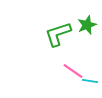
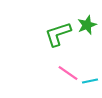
pink line: moved 5 px left, 2 px down
cyan line: rotated 21 degrees counterclockwise
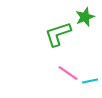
green star: moved 2 px left, 8 px up
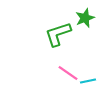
green star: moved 1 px down
cyan line: moved 2 px left
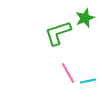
green L-shape: moved 1 px up
pink line: rotated 25 degrees clockwise
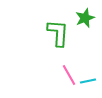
green L-shape: rotated 112 degrees clockwise
pink line: moved 1 px right, 2 px down
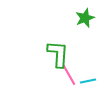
green L-shape: moved 21 px down
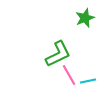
green L-shape: rotated 60 degrees clockwise
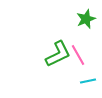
green star: moved 1 px right, 1 px down
pink line: moved 9 px right, 20 px up
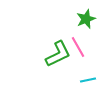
pink line: moved 8 px up
cyan line: moved 1 px up
